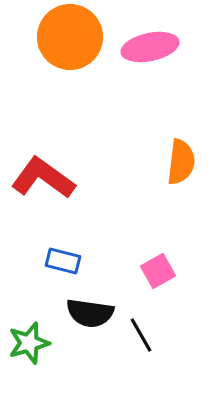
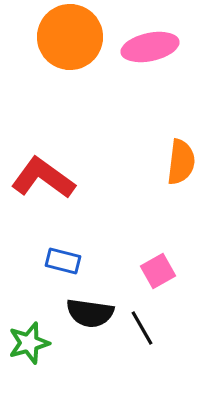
black line: moved 1 px right, 7 px up
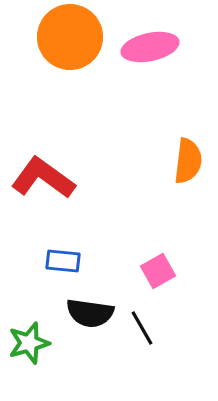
orange semicircle: moved 7 px right, 1 px up
blue rectangle: rotated 8 degrees counterclockwise
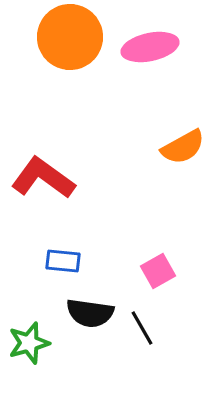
orange semicircle: moved 5 px left, 14 px up; rotated 54 degrees clockwise
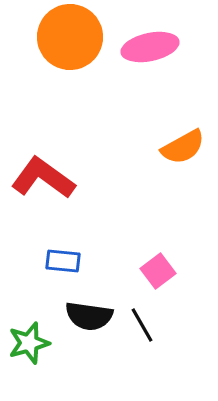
pink square: rotated 8 degrees counterclockwise
black semicircle: moved 1 px left, 3 px down
black line: moved 3 px up
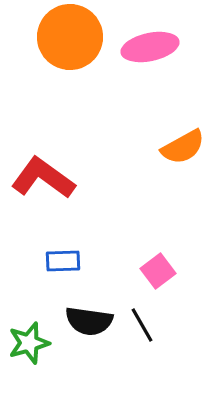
blue rectangle: rotated 8 degrees counterclockwise
black semicircle: moved 5 px down
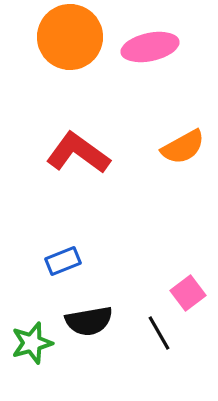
red L-shape: moved 35 px right, 25 px up
blue rectangle: rotated 20 degrees counterclockwise
pink square: moved 30 px right, 22 px down
black semicircle: rotated 18 degrees counterclockwise
black line: moved 17 px right, 8 px down
green star: moved 3 px right
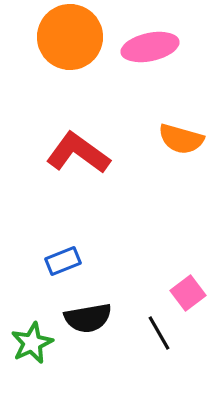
orange semicircle: moved 2 px left, 8 px up; rotated 45 degrees clockwise
black semicircle: moved 1 px left, 3 px up
green star: rotated 9 degrees counterclockwise
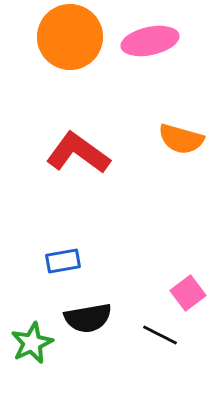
pink ellipse: moved 6 px up
blue rectangle: rotated 12 degrees clockwise
black line: moved 1 px right, 2 px down; rotated 33 degrees counterclockwise
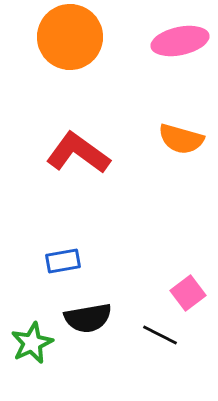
pink ellipse: moved 30 px right
